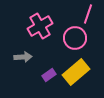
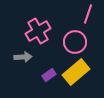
pink cross: moved 2 px left, 5 px down
pink circle: moved 4 px down
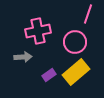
pink cross: rotated 20 degrees clockwise
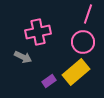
pink cross: moved 1 px down
pink circle: moved 8 px right
gray arrow: rotated 30 degrees clockwise
purple rectangle: moved 6 px down
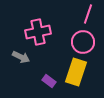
gray arrow: moved 2 px left
yellow rectangle: rotated 32 degrees counterclockwise
purple rectangle: rotated 72 degrees clockwise
